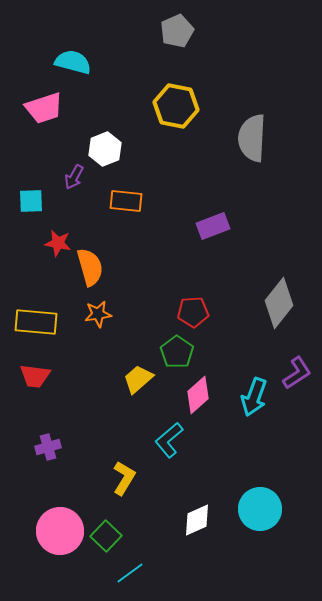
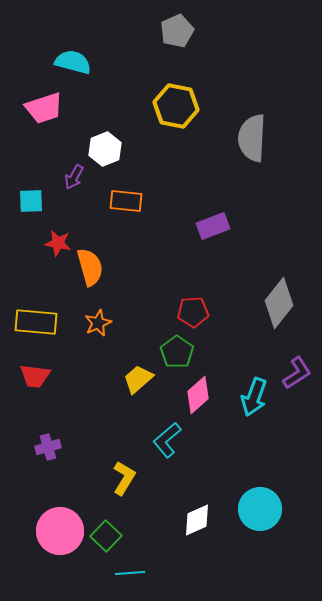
orange star: moved 9 px down; rotated 16 degrees counterclockwise
cyan L-shape: moved 2 px left
cyan line: rotated 32 degrees clockwise
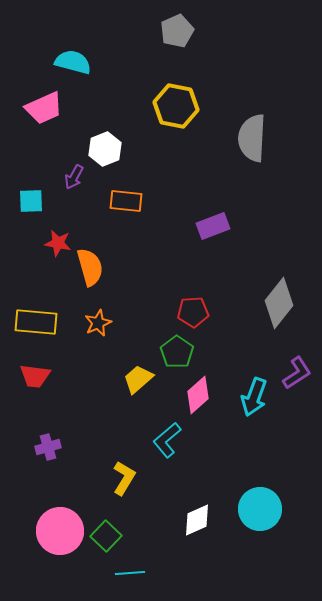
pink trapezoid: rotated 6 degrees counterclockwise
